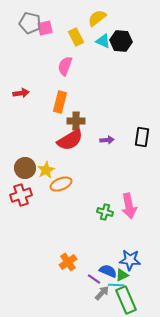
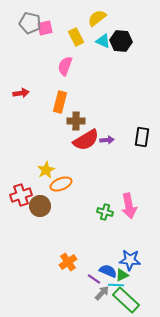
red semicircle: moved 16 px right
brown circle: moved 15 px right, 38 px down
green rectangle: rotated 24 degrees counterclockwise
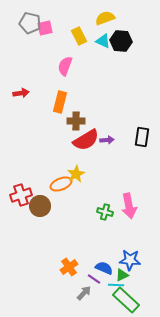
yellow semicircle: moved 8 px right; rotated 18 degrees clockwise
yellow rectangle: moved 3 px right, 1 px up
yellow star: moved 30 px right, 4 px down
orange cross: moved 1 px right, 5 px down
blue semicircle: moved 4 px left, 3 px up
gray arrow: moved 18 px left
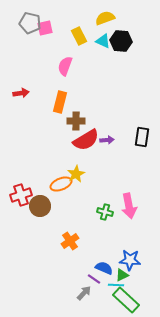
orange cross: moved 1 px right, 26 px up
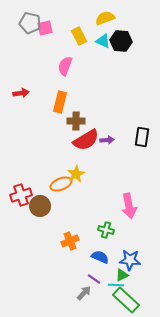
green cross: moved 1 px right, 18 px down
orange cross: rotated 12 degrees clockwise
blue semicircle: moved 4 px left, 11 px up
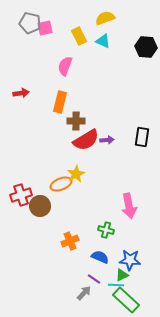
black hexagon: moved 25 px right, 6 px down
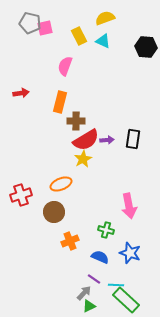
black rectangle: moved 9 px left, 2 px down
yellow star: moved 7 px right, 15 px up
brown circle: moved 14 px right, 6 px down
blue star: moved 7 px up; rotated 15 degrees clockwise
green triangle: moved 33 px left, 31 px down
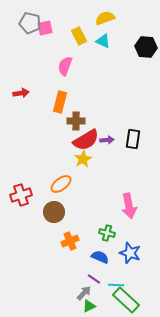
orange ellipse: rotated 15 degrees counterclockwise
green cross: moved 1 px right, 3 px down
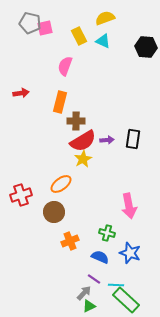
red semicircle: moved 3 px left, 1 px down
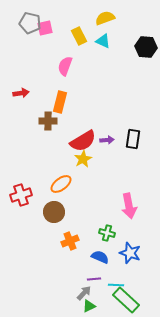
brown cross: moved 28 px left
purple line: rotated 40 degrees counterclockwise
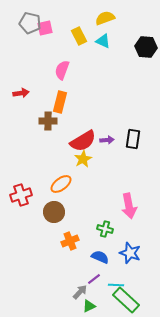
pink semicircle: moved 3 px left, 4 px down
green cross: moved 2 px left, 4 px up
purple line: rotated 32 degrees counterclockwise
gray arrow: moved 4 px left, 1 px up
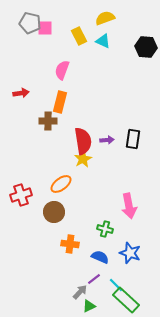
pink square: rotated 14 degrees clockwise
red semicircle: rotated 68 degrees counterclockwise
orange cross: moved 3 px down; rotated 30 degrees clockwise
cyan line: rotated 42 degrees clockwise
